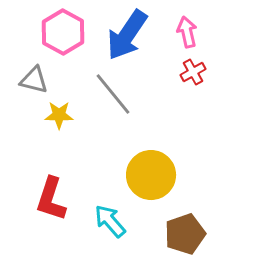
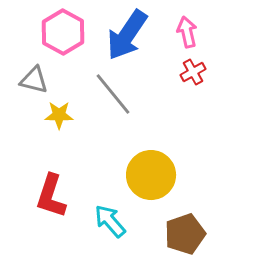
red L-shape: moved 3 px up
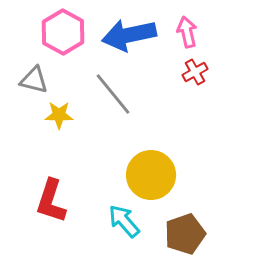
blue arrow: moved 2 px right; rotated 44 degrees clockwise
red cross: moved 2 px right
red L-shape: moved 5 px down
cyan arrow: moved 14 px right
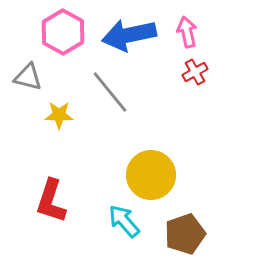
gray triangle: moved 6 px left, 3 px up
gray line: moved 3 px left, 2 px up
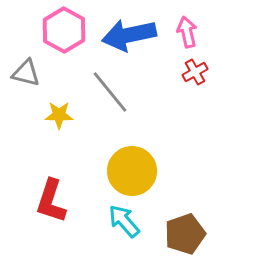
pink hexagon: moved 1 px right, 2 px up
gray triangle: moved 2 px left, 4 px up
yellow circle: moved 19 px left, 4 px up
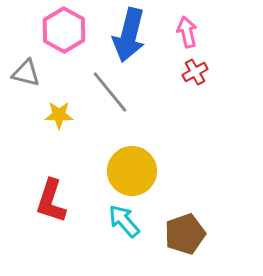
blue arrow: rotated 64 degrees counterclockwise
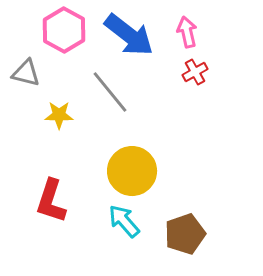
blue arrow: rotated 66 degrees counterclockwise
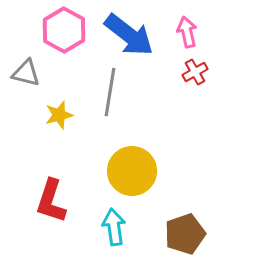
gray line: rotated 48 degrees clockwise
yellow star: rotated 16 degrees counterclockwise
cyan arrow: moved 10 px left, 6 px down; rotated 33 degrees clockwise
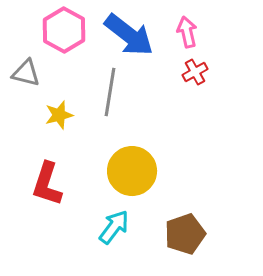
red L-shape: moved 4 px left, 17 px up
cyan arrow: rotated 45 degrees clockwise
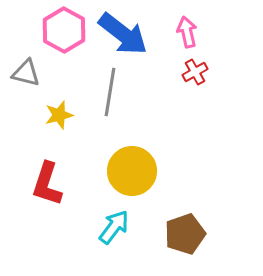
blue arrow: moved 6 px left, 1 px up
